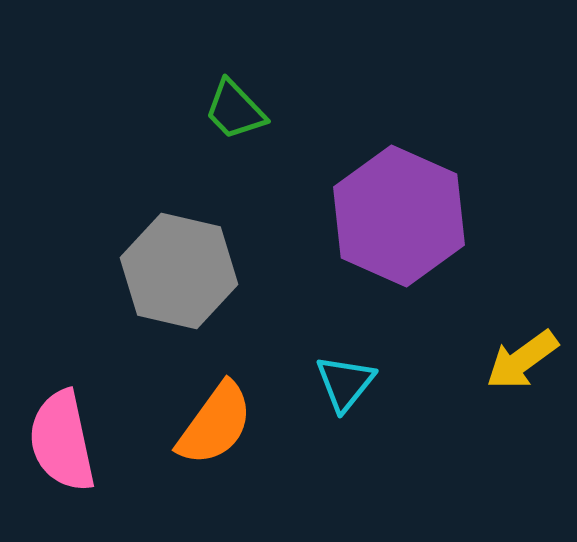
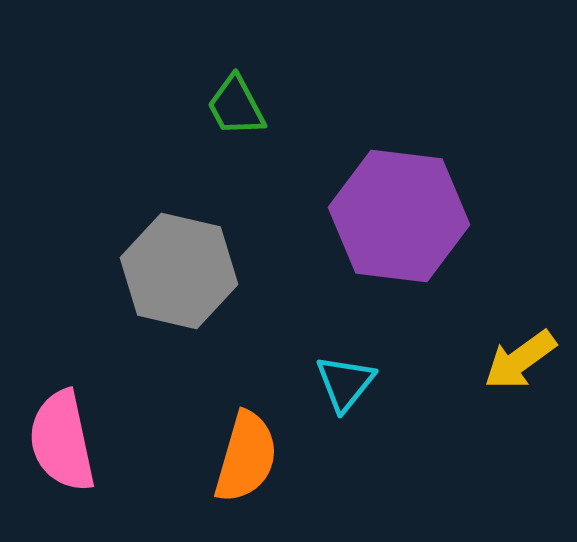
green trapezoid: moved 1 px right, 4 px up; rotated 16 degrees clockwise
purple hexagon: rotated 17 degrees counterclockwise
yellow arrow: moved 2 px left
orange semicircle: moved 31 px right, 33 px down; rotated 20 degrees counterclockwise
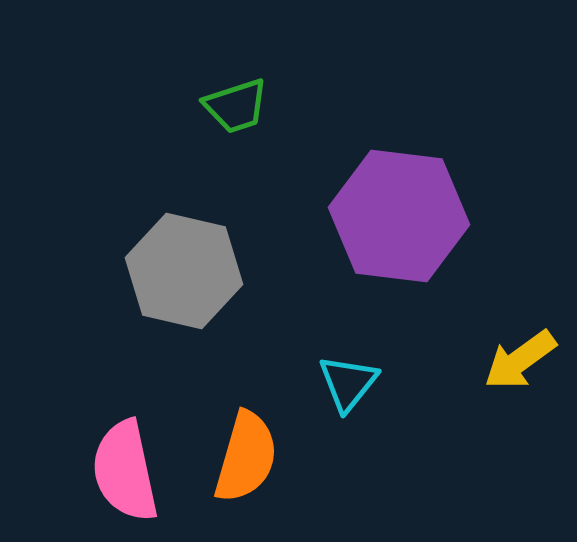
green trapezoid: rotated 80 degrees counterclockwise
gray hexagon: moved 5 px right
cyan triangle: moved 3 px right
pink semicircle: moved 63 px right, 30 px down
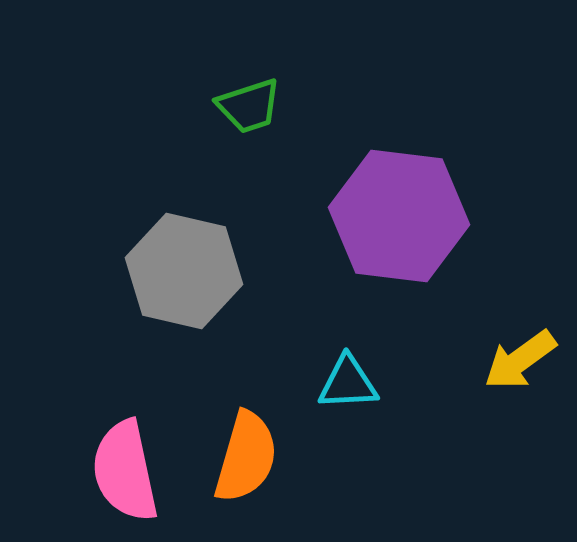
green trapezoid: moved 13 px right
cyan triangle: rotated 48 degrees clockwise
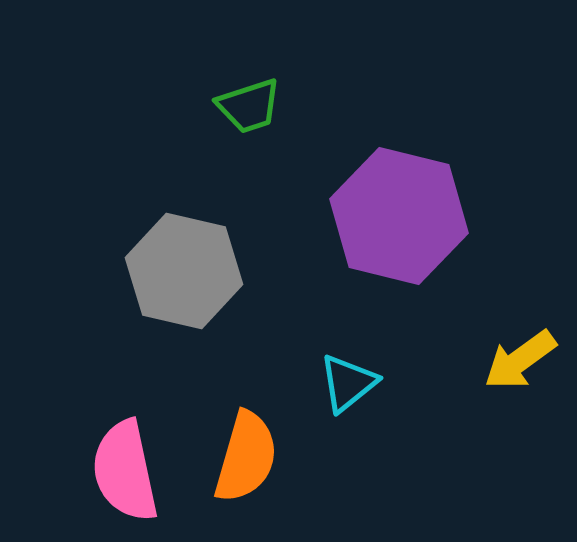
purple hexagon: rotated 7 degrees clockwise
cyan triangle: rotated 36 degrees counterclockwise
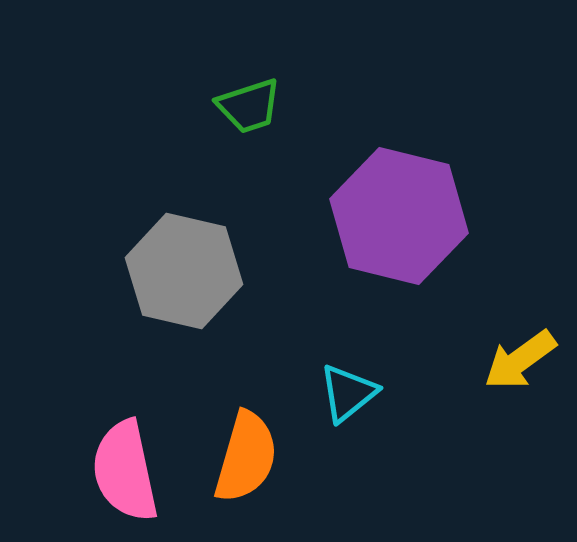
cyan triangle: moved 10 px down
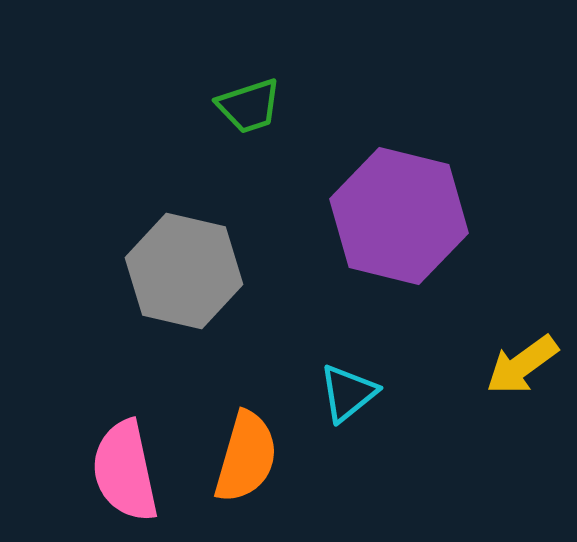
yellow arrow: moved 2 px right, 5 px down
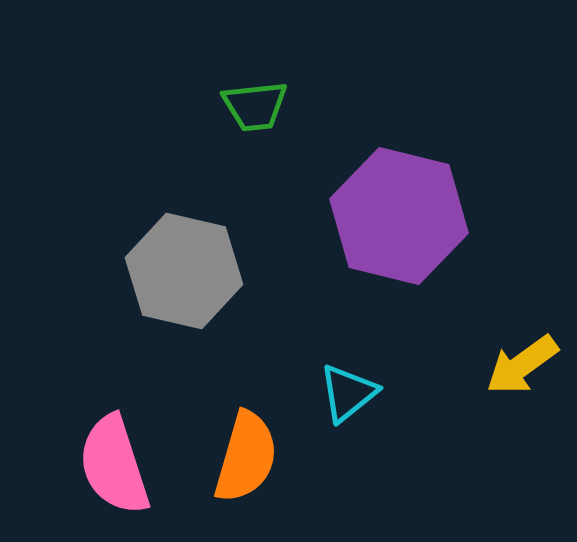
green trapezoid: moved 6 px right; rotated 12 degrees clockwise
pink semicircle: moved 11 px left, 6 px up; rotated 6 degrees counterclockwise
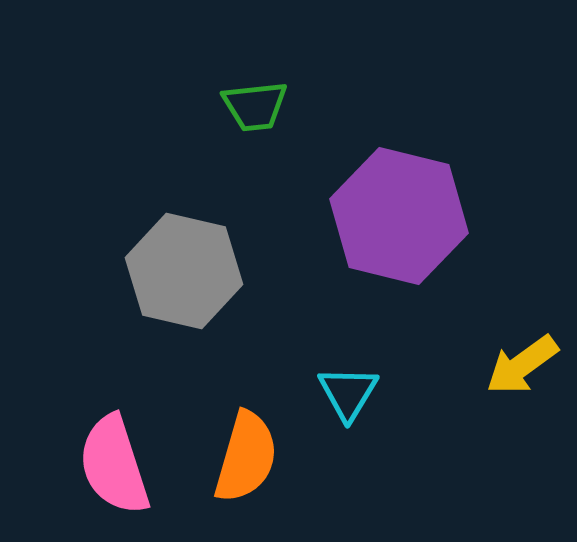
cyan triangle: rotated 20 degrees counterclockwise
